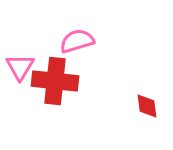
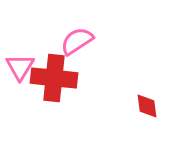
pink semicircle: rotated 16 degrees counterclockwise
red cross: moved 1 px left, 3 px up
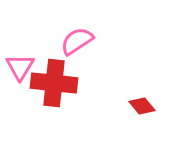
red cross: moved 5 px down
red diamond: moved 5 px left; rotated 32 degrees counterclockwise
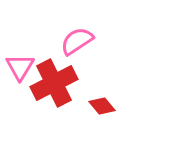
red cross: rotated 33 degrees counterclockwise
red diamond: moved 40 px left
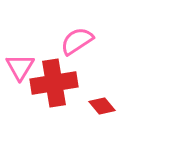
red cross: rotated 18 degrees clockwise
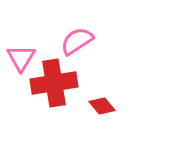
pink triangle: moved 1 px right, 9 px up
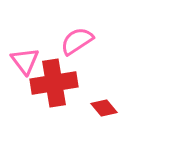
pink triangle: moved 4 px right, 3 px down; rotated 8 degrees counterclockwise
red diamond: moved 2 px right, 2 px down
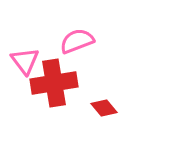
pink semicircle: rotated 12 degrees clockwise
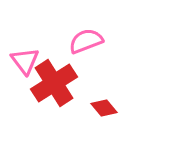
pink semicircle: moved 9 px right
red cross: rotated 24 degrees counterclockwise
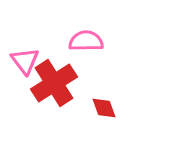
pink semicircle: rotated 20 degrees clockwise
red diamond: rotated 20 degrees clockwise
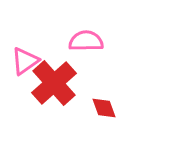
pink triangle: rotated 32 degrees clockwise
red cross: rotated 9 degrees counterclockwise
